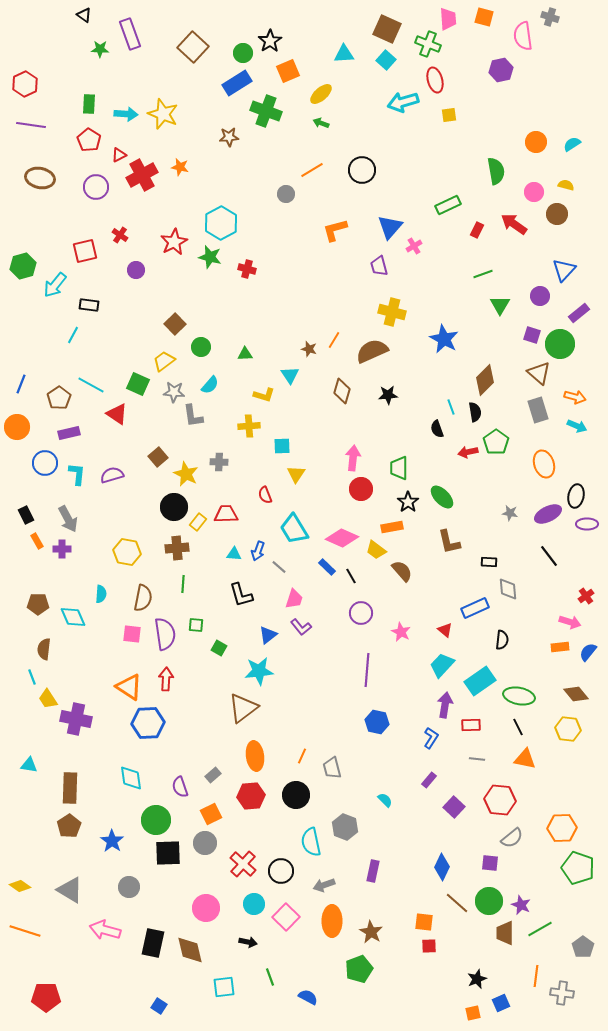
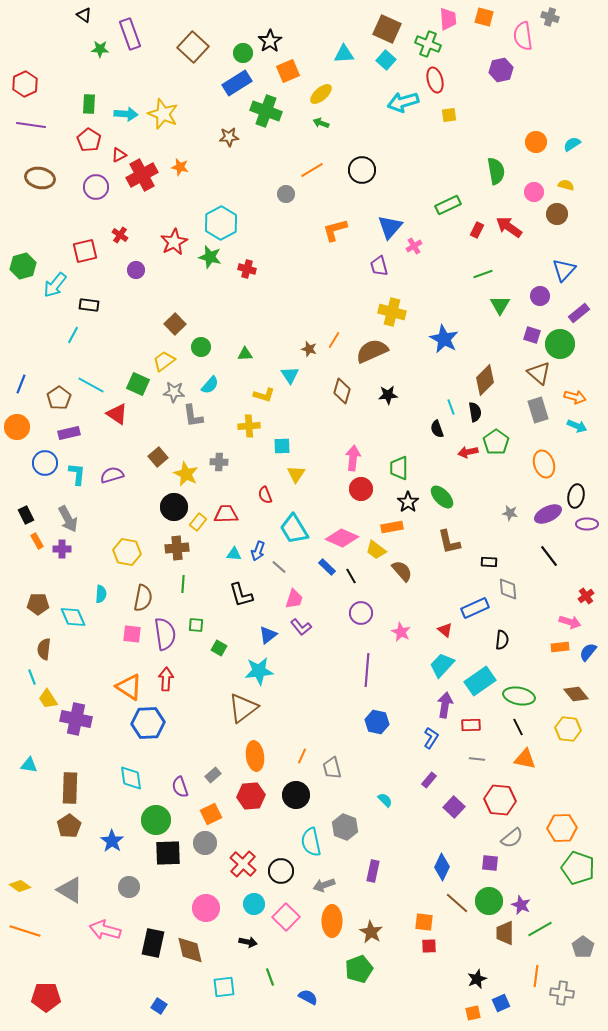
red arrow at (514, 224): moved 5 px left, 3 px down
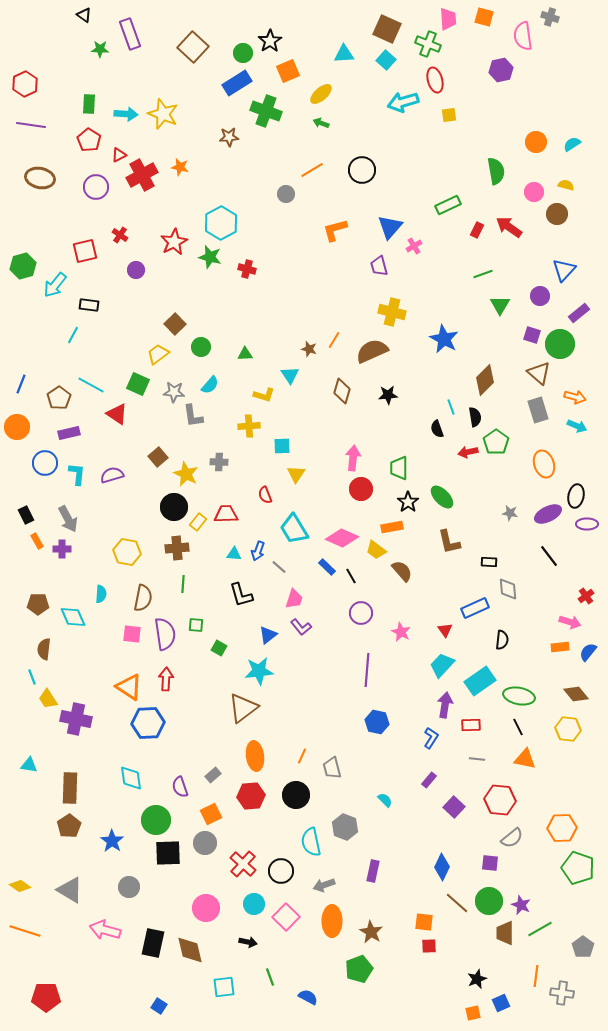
yellow trapezoid at (164, 361): moved 6 px left, 7 px up
black semicircle at (475, 412): moved 5 px down
red triangle at (445, 630): rotated 14 degrees clockwise
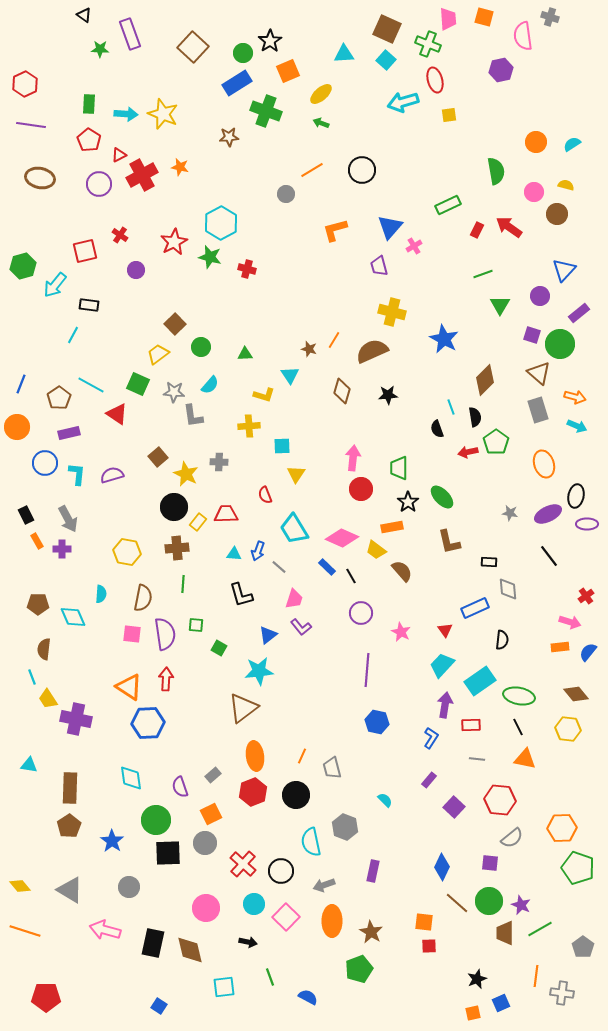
purple circle at (96, 187): moved 3 px right, 3 px up
red hexagon at (251, 796): moved 2 px right, 4 px up; rotated 16 degrees counterclockwise
yellow diamond at (20, 886): rotated 15 degrees clockwise
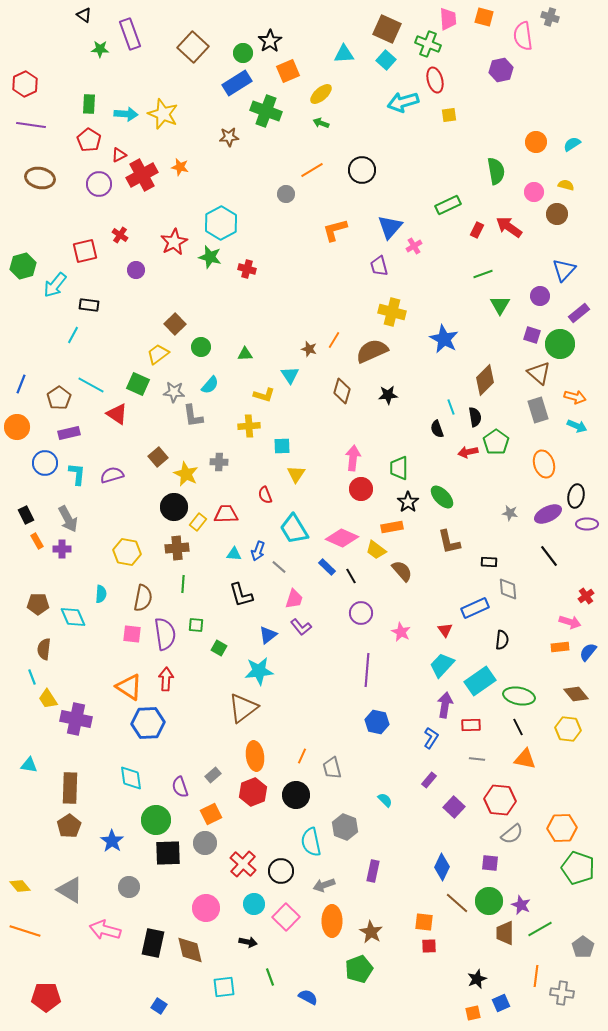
gray semicircle at (512, 838): moved 4 px up
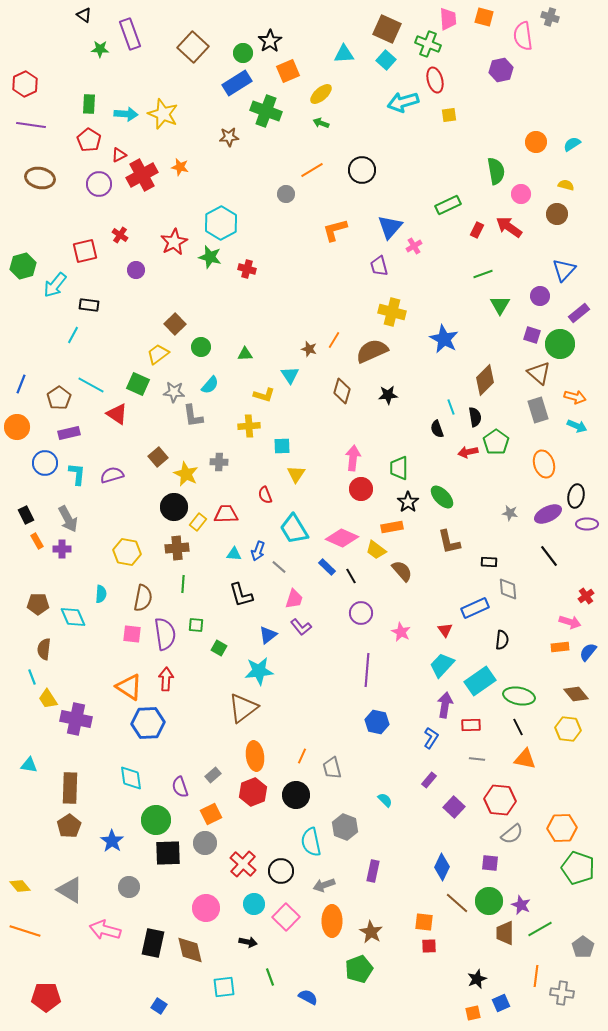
pink circle at (534, 192): moved 13 px left, 2 px down
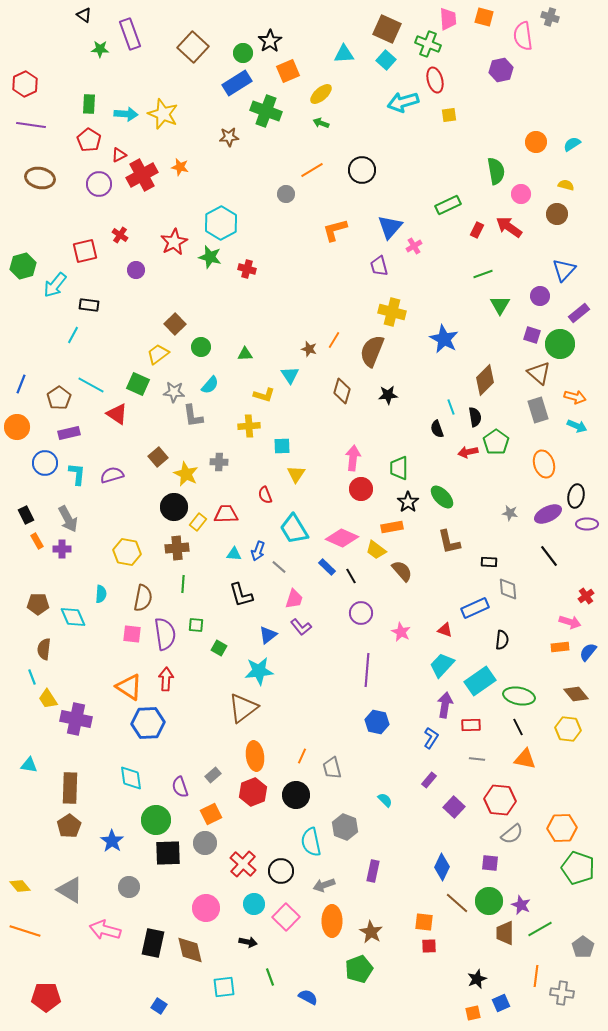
brown semicircle at (372, 351): rotated 44 degrees counterclockwise
red triangle at (445, 630): rotated 35 degrees counterclockwise
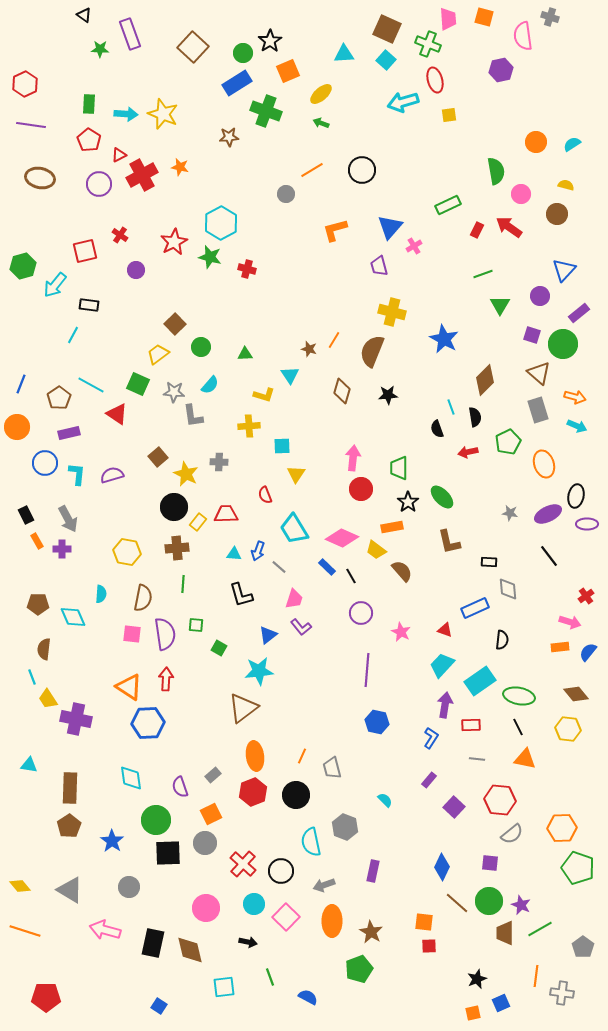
green circle at (560, 344): moved 3 px right
green pentagon at (496, 442): moved 12 px right; rotated 10 degrees clockwise
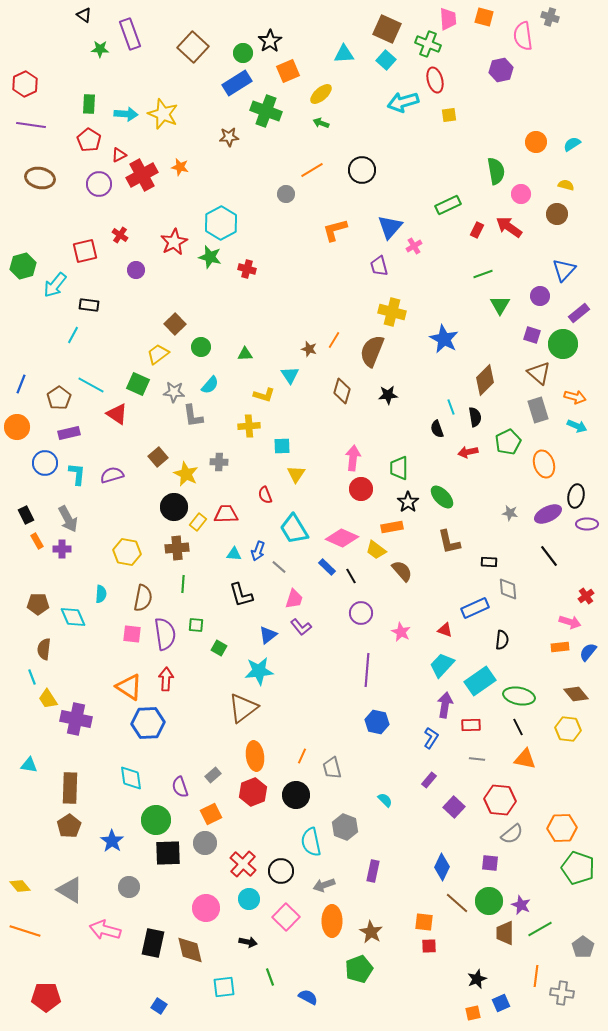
cyan circle at (254, 904): moved 5 px left, 5 px up
